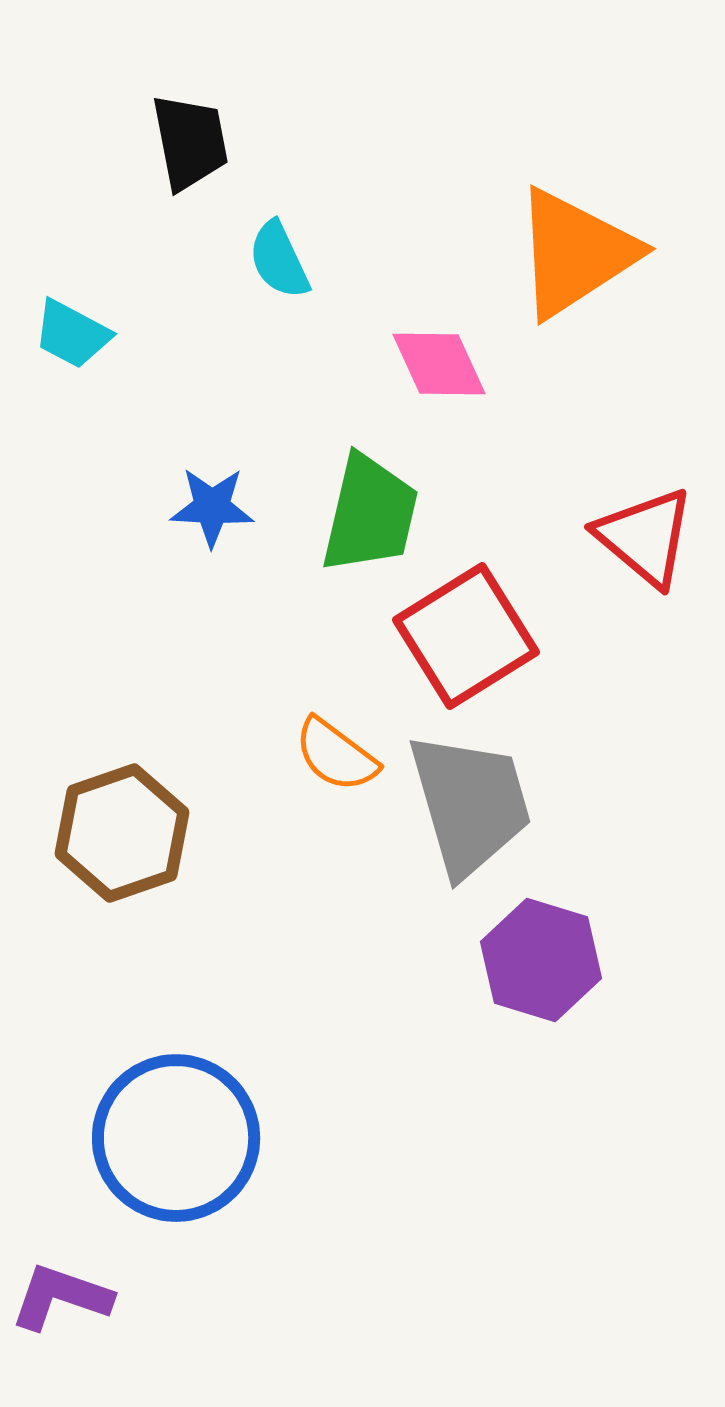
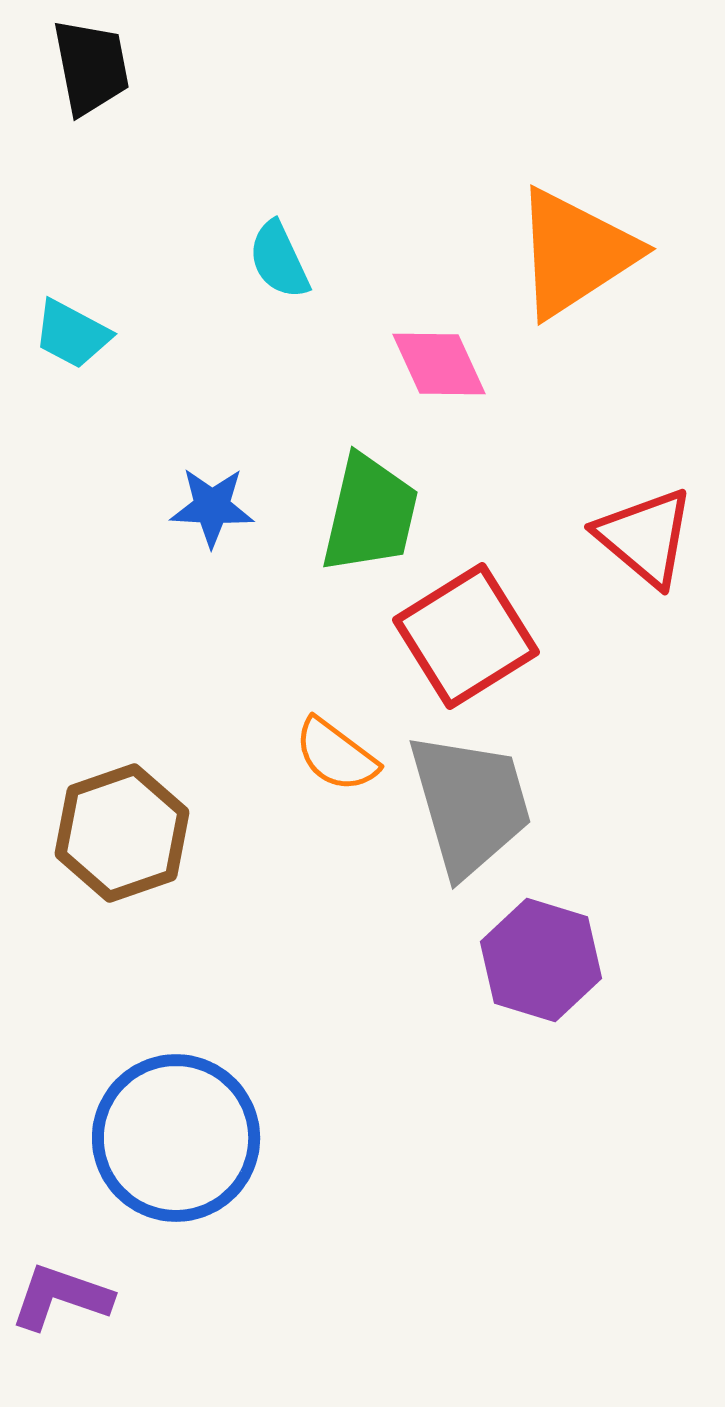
black trapezoid: moved 99 px left, 75 px up
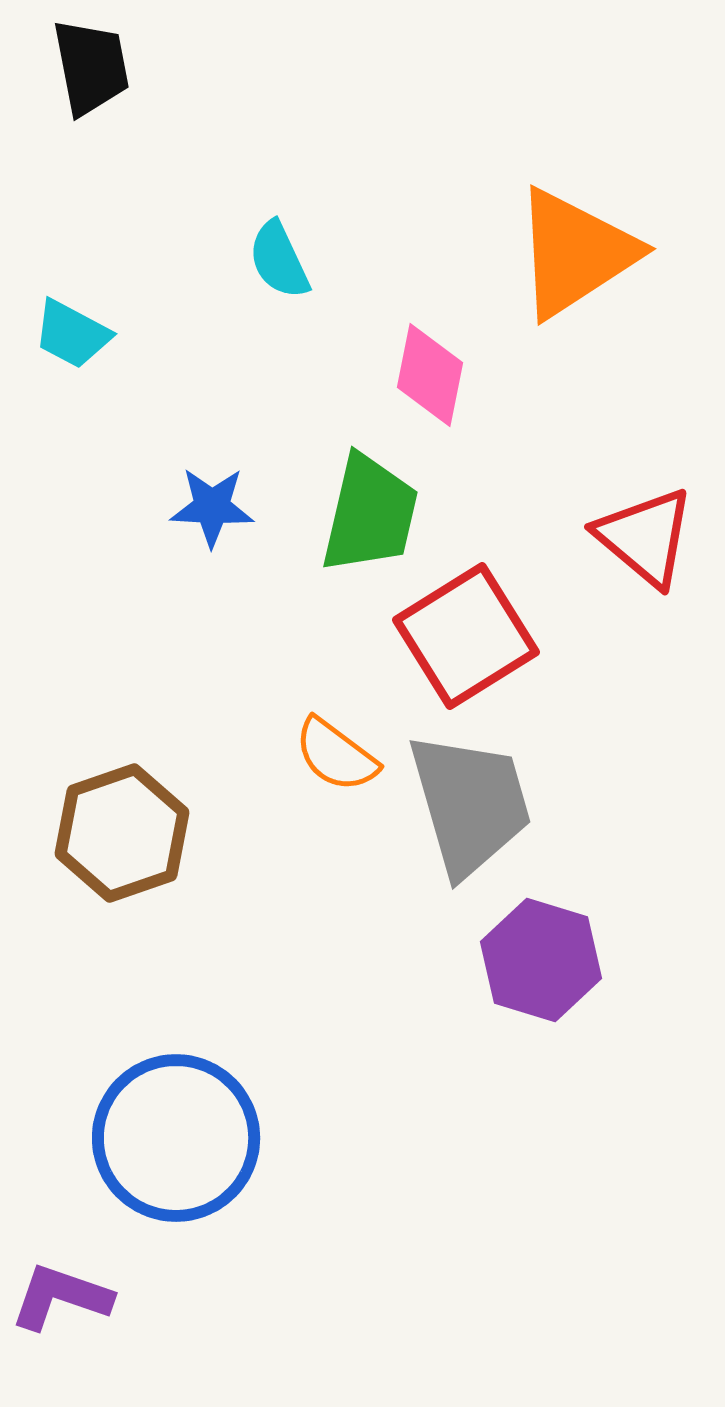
pink diamond: moved 9 px left, 11 px down; rotated 36 degrees clockwise
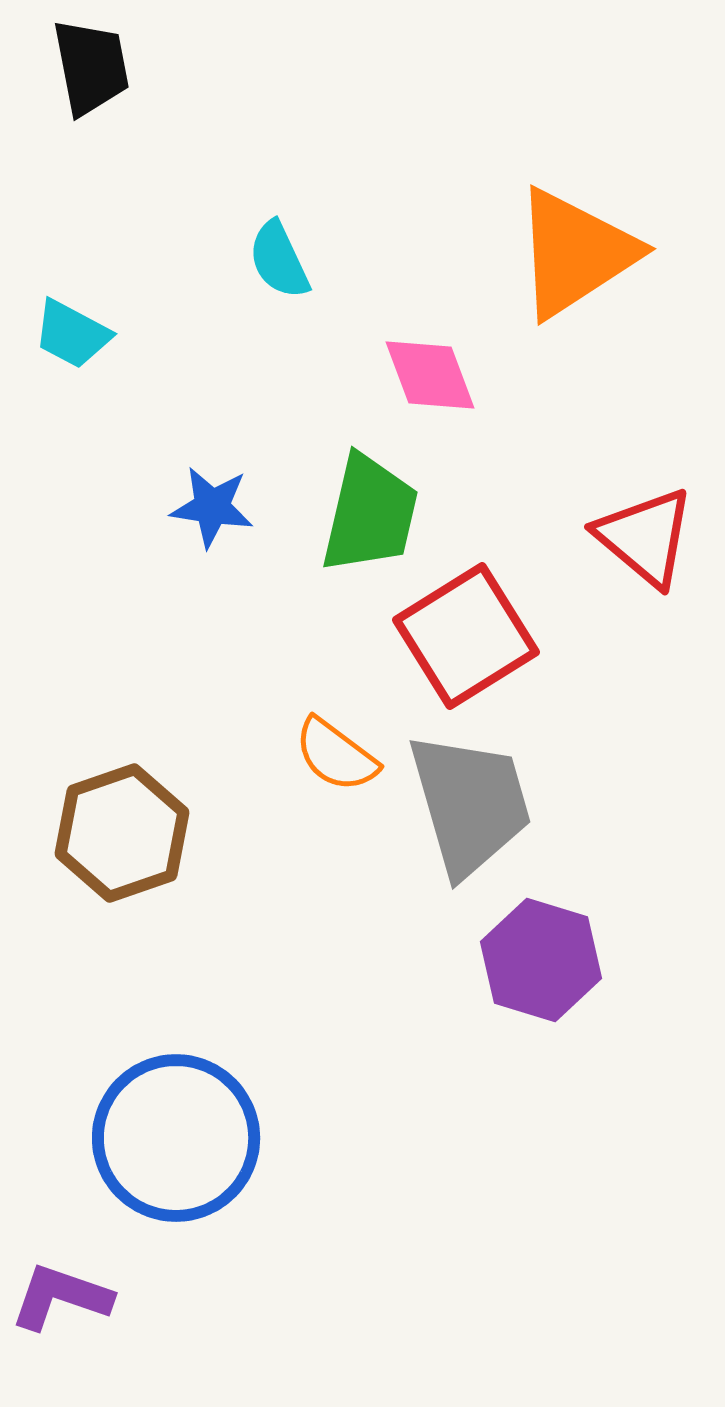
pink diamond: rotated 32 degrees counterclockwise
blue star: rotated 6 degrees clockwise
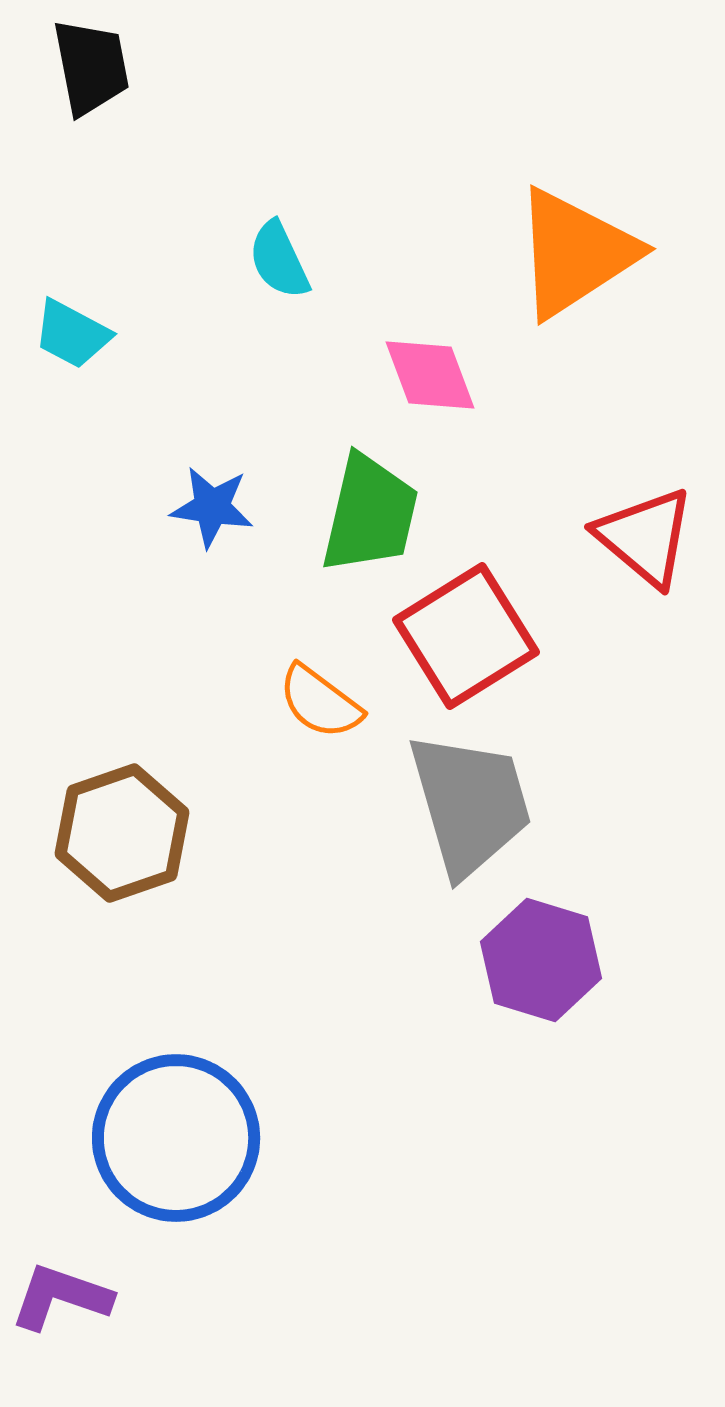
orange semicircle: moved 16 px left, 53 px up
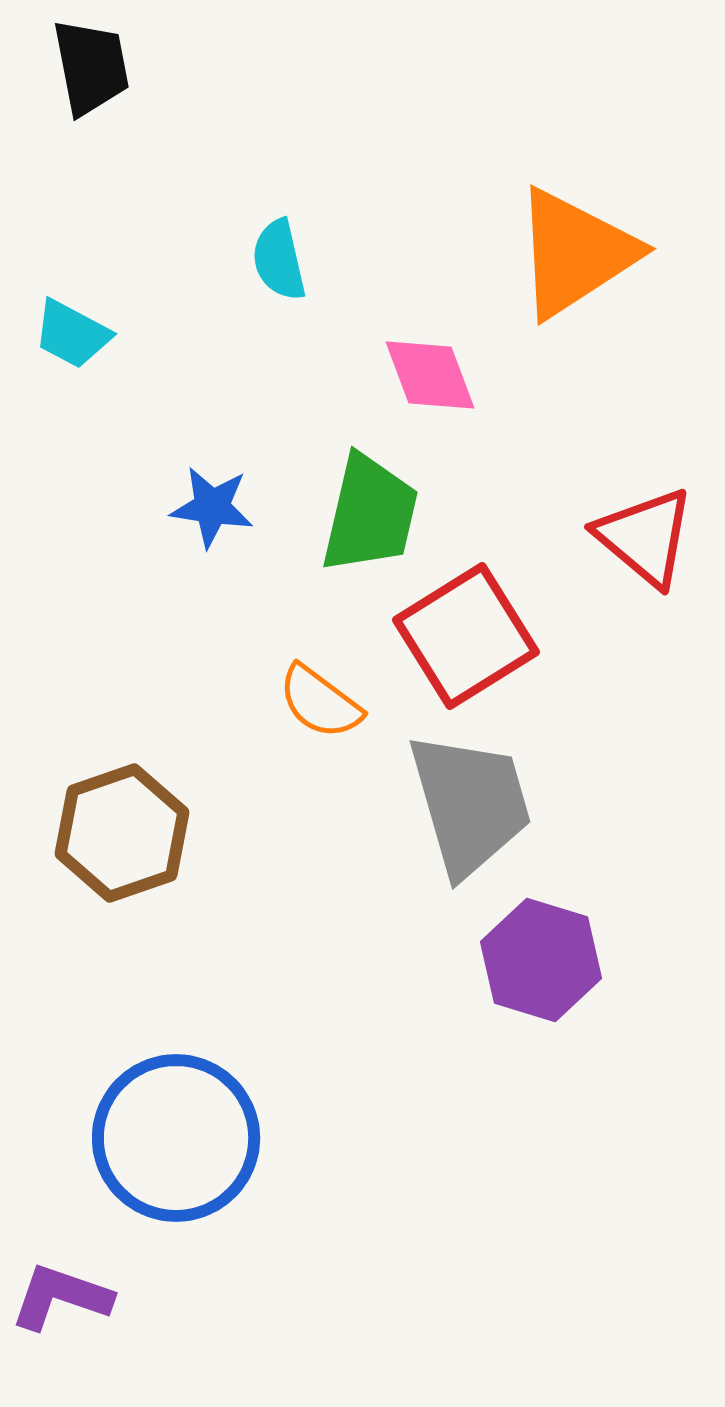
cyan semicircle: rotated 12 degrees clockwise
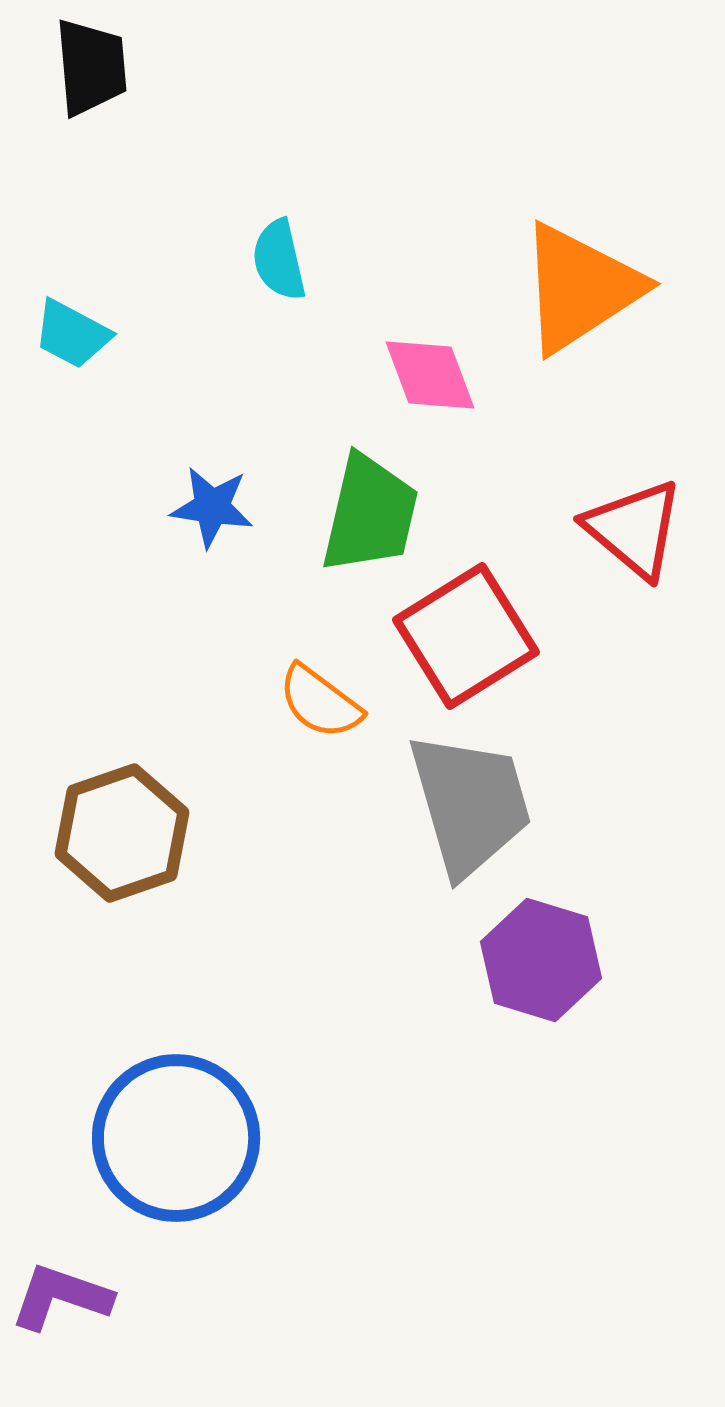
black trapezoid: rotated 6 degrees clockwise
orange triangle: moved 5 px right, 35 px down
red triangle: moved 11 px left, 8 px up
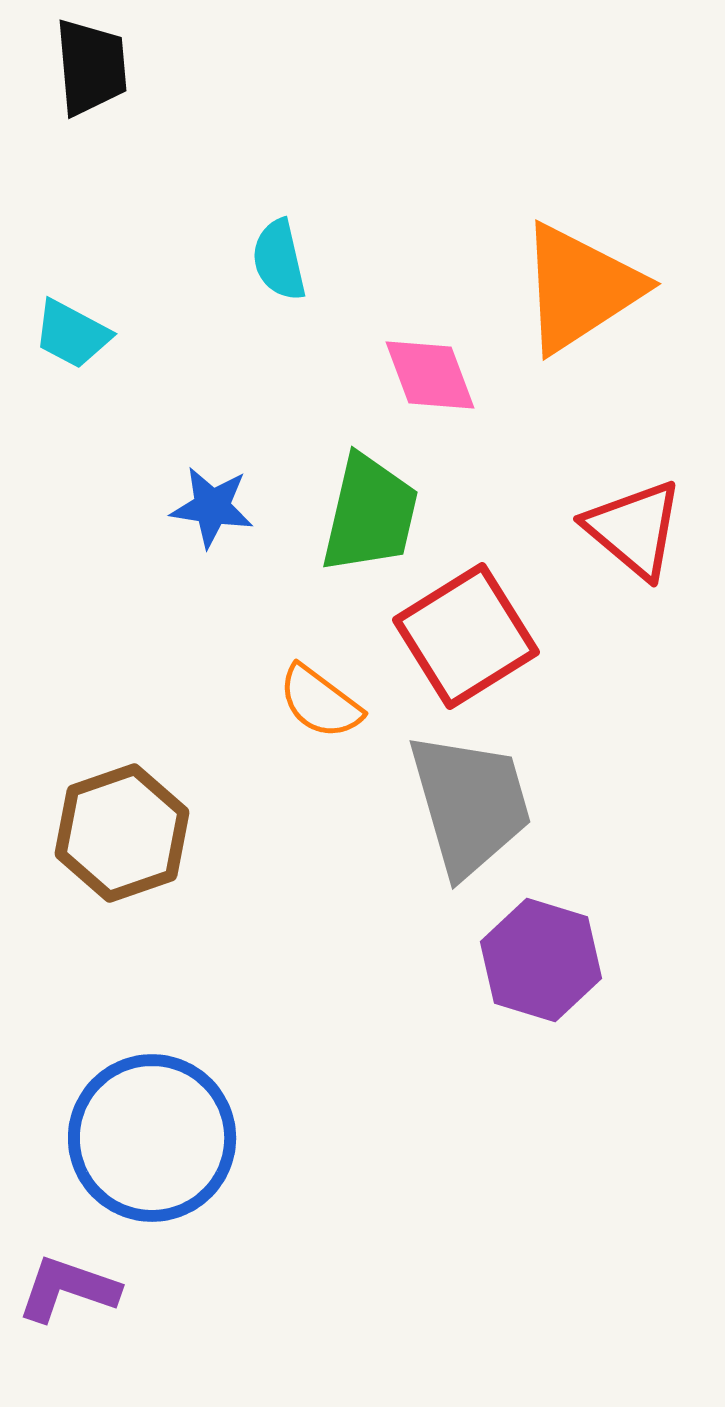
blue circle: moved 24 px left
purple L-shape: moved 7 px right, 8 px up
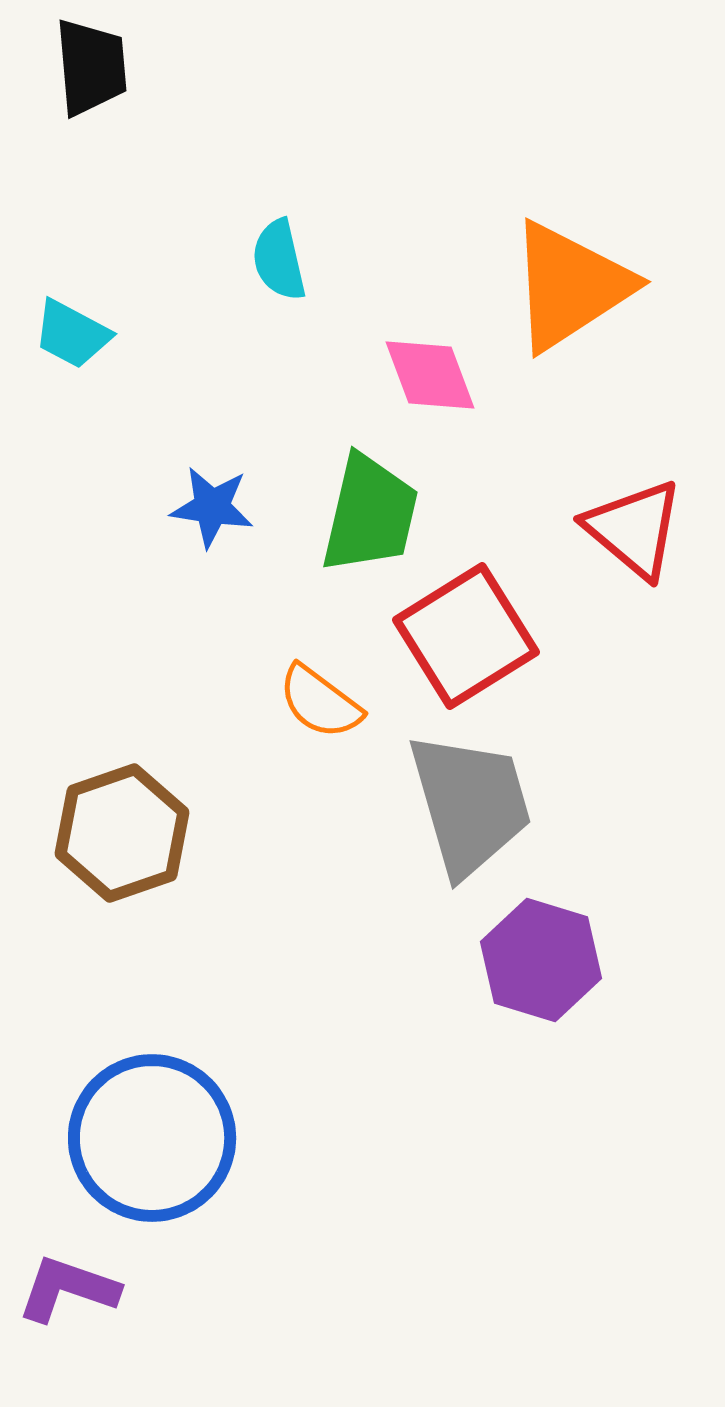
orange triangle: moved 10 px left, 2 px up
